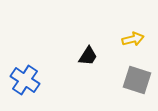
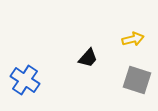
black trapezoid: moved 2 px down; rotated 10 degrees clockwise
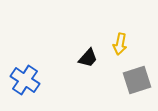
yellow arrow: moved 13 px left, 5 px down; rotated 115 degrees clockwise
gray square: rotated 36 degrees counterclockwise
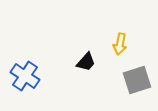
black trapezoid: moved 2 px left, 4 px down
blue cross: moved 4 px up
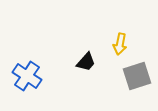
blue cross: moved 2 px right
gray square: moved 4 px up
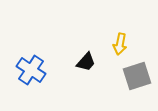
blue cross: moved 4 px right, 6 px up
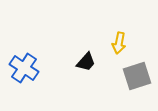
yellow arrow: moved 1 px left, 1 px up
blue cross: moved 7 px left, 2 px up
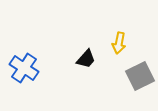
black trapezoid: moved 3 px up
gray square: moved 3 px right; rotated 8 degrees counterclockwise
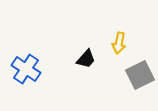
blue cross: moved 2 px right, 1 px down
gray square: moved 1 px up
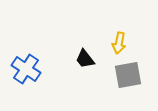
black trapezoid: moved 1 px left; rotated 100 degrees clockwise
gray square: moved 12 px left; rotated 16 degrees clockwise
